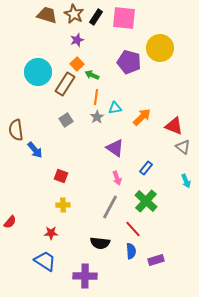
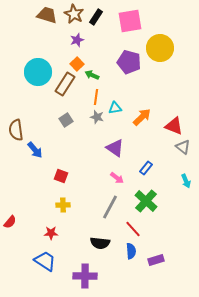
pink square: moved 6 px right, 3 px down; rotated 15 degrees counterclockwise
gray star: rotated 24 degrees counterclockwise
pink arrow: rotated 32 degrees counterclockwise
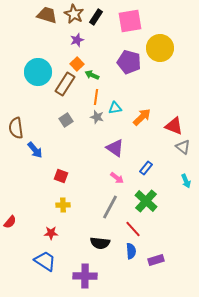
brown semicircle: moved 2 px up
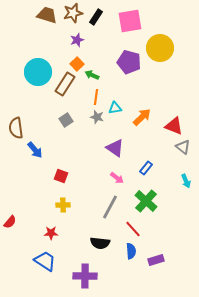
brown star: moved 1 px left, 1 px up; rotated 30 degrees clockwise
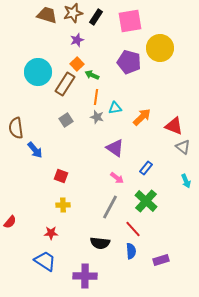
purple rectangle: moved 5 px right
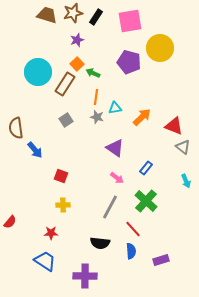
green arrow: moved 1 px right, 2 px up
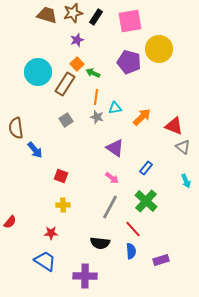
yellow circle: moved 1 px left, 1 px down
pink arrow: moved 5 px left
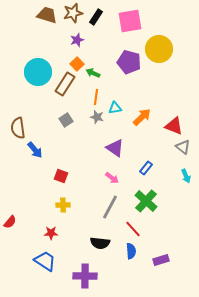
brown semicircle: moved 2 px right
cyan arrow: moved 5 px up
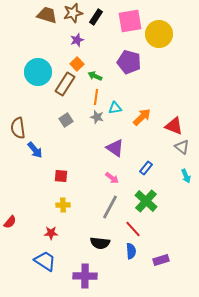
yellow circle: moved 15 px up
green arrow: moved 2 px right, 3 px down
gray triangle: moved 1 px left
red square: rotated 16 degrees counterclockwise
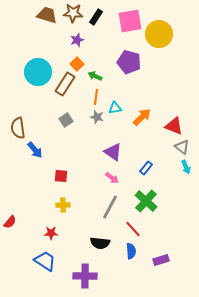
brown star: rotated 18 degrees clockwise
purple triangle: moved 2 px left, 4 px down
cyan arrow: moved 9 px up
